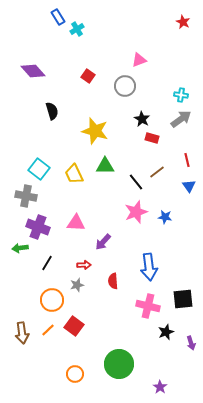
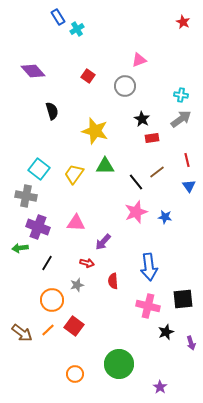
red rectangle at (152, 138): rotated 24 degrees counterclockwise
yellow trapezoid at (74, 174): rotated 60 degrees clockwise
red arrow at (84, 265): moved 3 px right, 2 px up; rotated 16 degrees clockwise
brown arrow at (22, 333): rotated 45 degrees counterclockwise
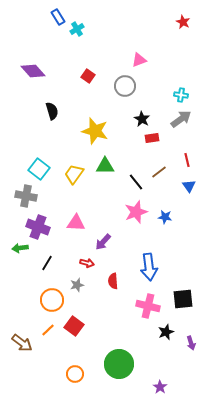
brown line at (157, 172): moved 2 px right
brown arrow at (22, 333): moved 10 px down
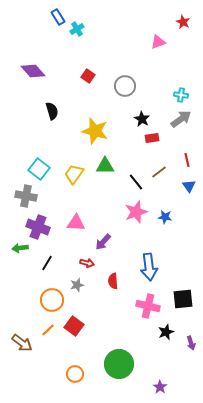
pink triangle at (139, 60): moved 19 px right, 18 px up
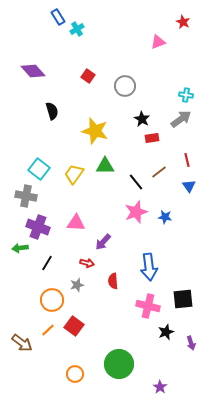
cyan cross at (181, 95): moved 5 px right
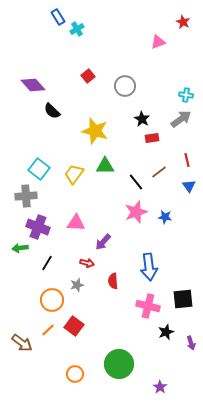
purple diamond at (33, 71): moved 14 px down
red square at (88, 76): rotated 16 degrees clockwise
black semicircle at (52, 111): rotated 150 degrees clockwise
gray cross at (26, 196): rotated 15 degrees counterclockwise
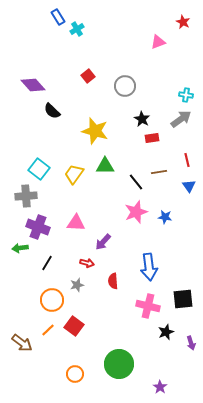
brown line at (159, 172): rotated 28 degrees clockwise
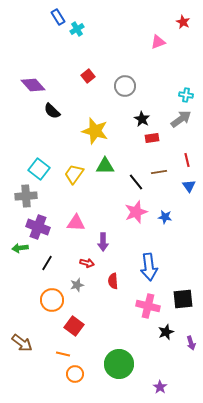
purple arrow at (103, 242): rotated 42 degrees counterclockwise
orange line at (48, 330): moved 15 px right, 24 px down; rotated 56 degrees clockwise
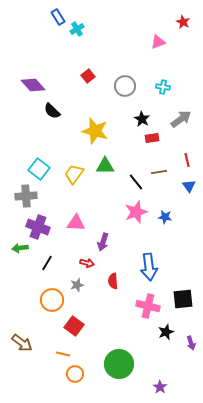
cyan cross at (186, 95): moved 23 px left, 8 px up
purple arrow at (103, 242): rotated 18 degrees clockwise
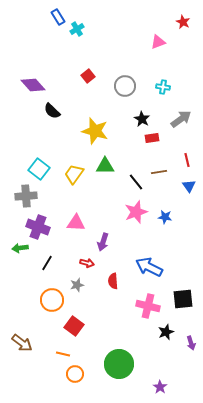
blue arrow at (149, 267): rotated 124 degrees clockwise
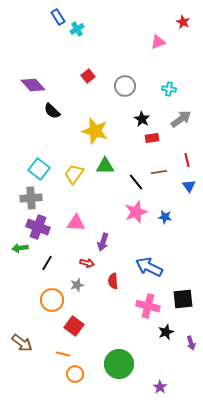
cyan cross at (163, 87): moved 6 px right, 2 px down
gray cross at (26, 196): moved 5 px right, 2 px down
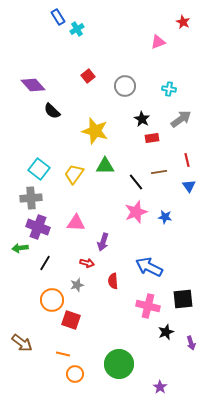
black line at (47, 263): moved 2 px left
red square at (74, 326): moved 3 px left, 6 px up; rotated 18 degrees counterclockwise
